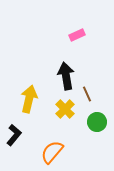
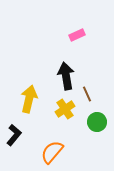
yellow cross: rotated 12 degrees clockwise
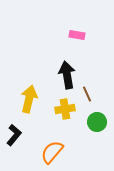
pink rectangle: rotated 35 degrees clockwise
black arrow: moved 1 px right, 1 px up
yellow cross: rotated 24 degrees clockwise
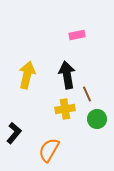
pink rectangle: rotated 21 degrees counterclockwise
yellow arrow: moved 2 px left, 24 px up
green circle: moved 3 px up
black L-shape: moved 2 px up
orange semicircle: moved 3 px left, 2 px up; rotated 10 degrees counterclockwise
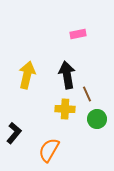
pink rectangle: moved 1 px right, 1 px up
yellow cross: rotated 12 degrees clockwise
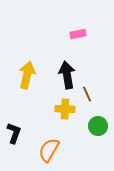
green circle: moved 1 px right, 7 px down
black L-shape: rotated 20 degrees counterclockwise
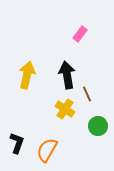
pink rectangle: moved 2 px right; rotated 42 degrees counterclockwise
yellow cross: rotated 30 degrees clockwise
black L-shape: moved 3 px right, 10 px down
orange semicircle: moved 2 px left
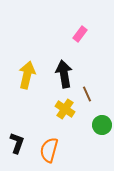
black arrow: moved 3 px left, 1 px up
green circle: moved 4 px right, 1 px up
orange semicircle: moved 2 px right; rotated 15 degrees counterclockwise
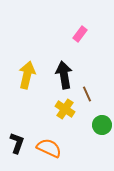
black arrow: moved 1 px down
orange semicircle: moved 2 px up; rotated 100 degrees clockwise
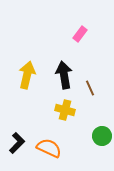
brown line: moved 3 px right, 6 px up
yellow cross: moved 1 px down; rotated 18 degrees counterclockwise
green circle: moved 11 px down
black L-shape: rotated 25 degrees clockwise
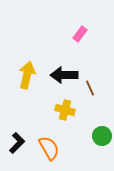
black arrow: rotated 80 degrees counterclockwise
orange semicircle: rotated 35 degrees clockwise
